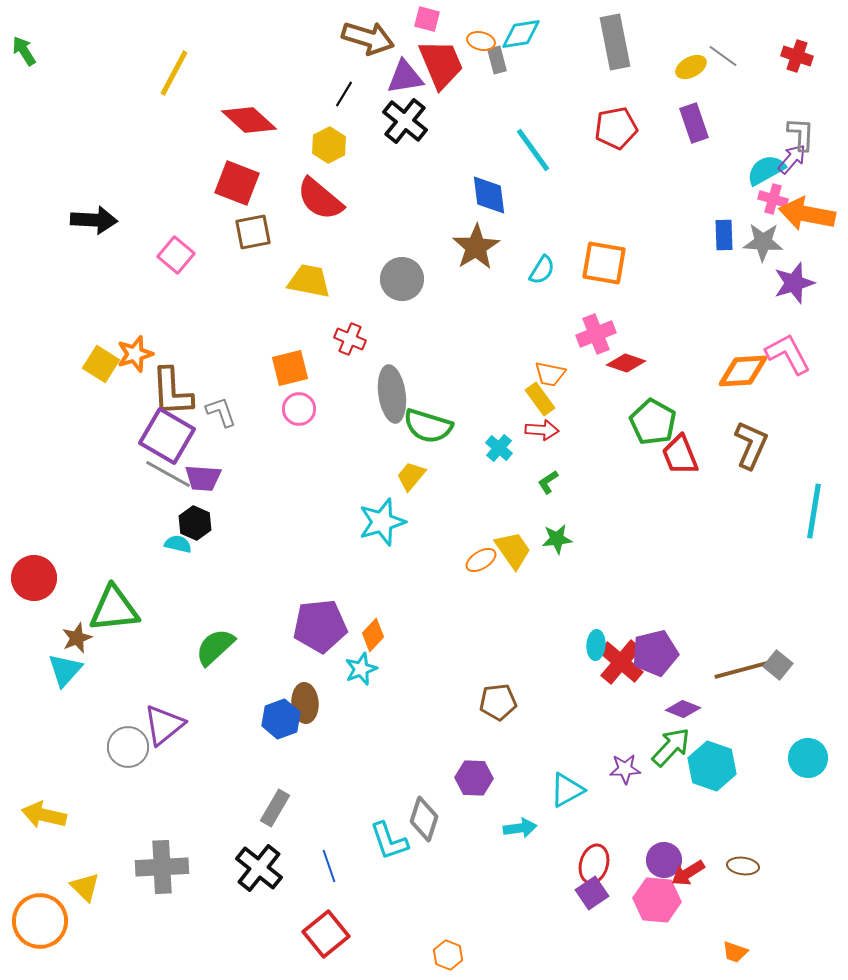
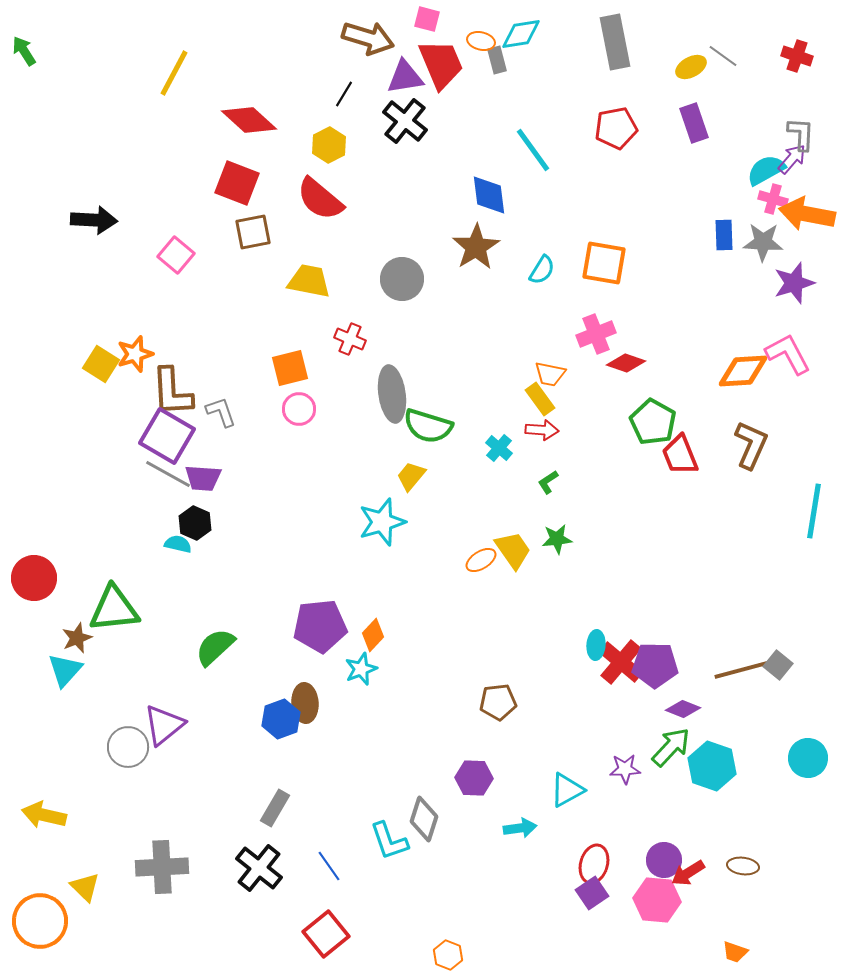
purple pentagon at (655, 653): moved 12 px down; rotated 15 degrees clockwise
blue line at (329, 866): rotated 16 degrees counterclockwise
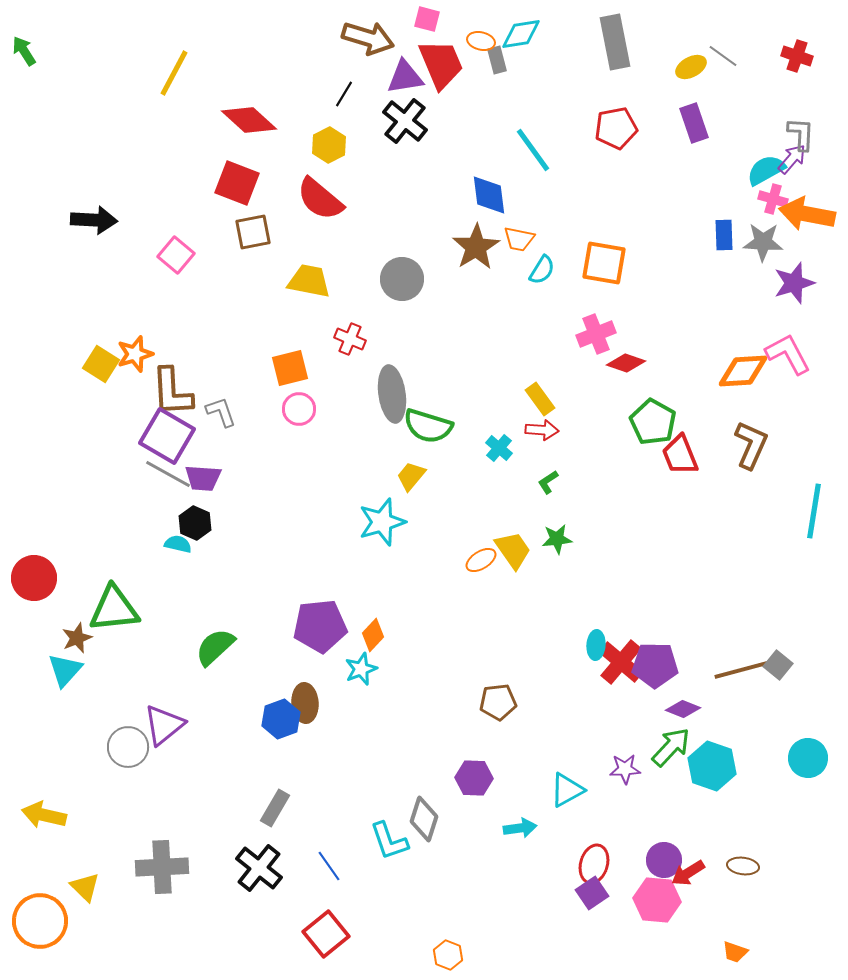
orange trapezoid at (550, 374): moved 31 px left, 135 px up
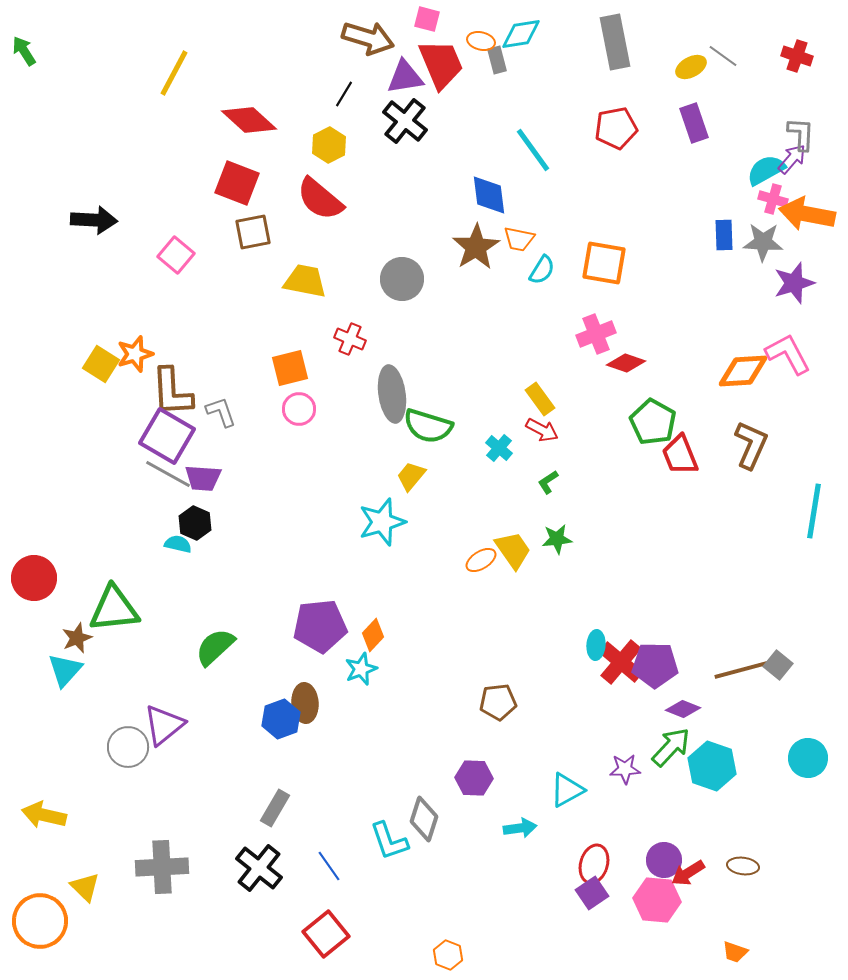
yellow trapezoid at (309, 281): moved 4 px left
red arrow at (542, 430): rotated 24 degrees clockwise
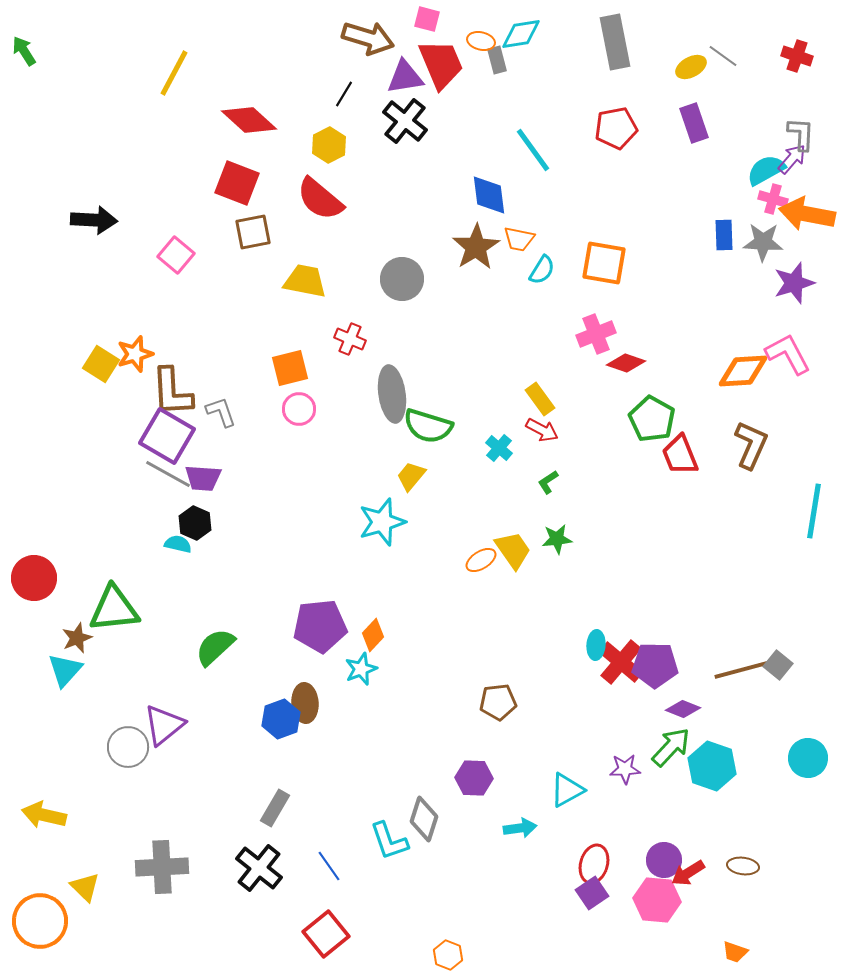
green pentagon at (653, 422): moved 1 px left, 3 px up
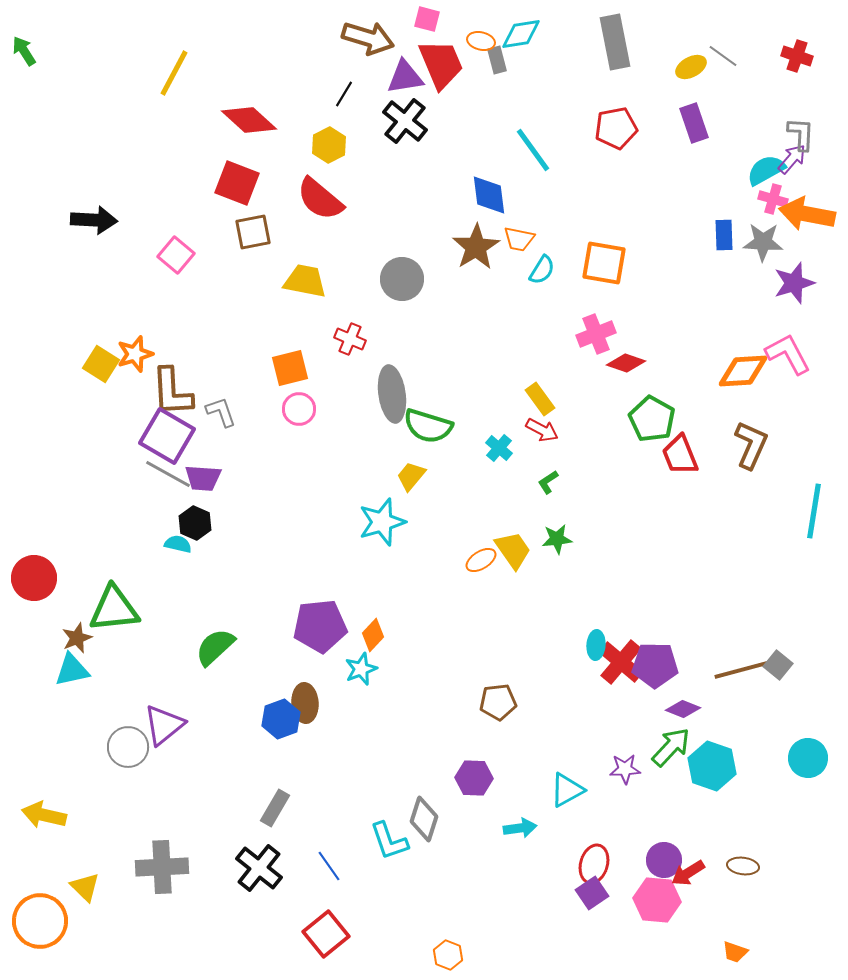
cyan triangle at (65, 670): moved 7 px right; rotated 36 degrees clockwise
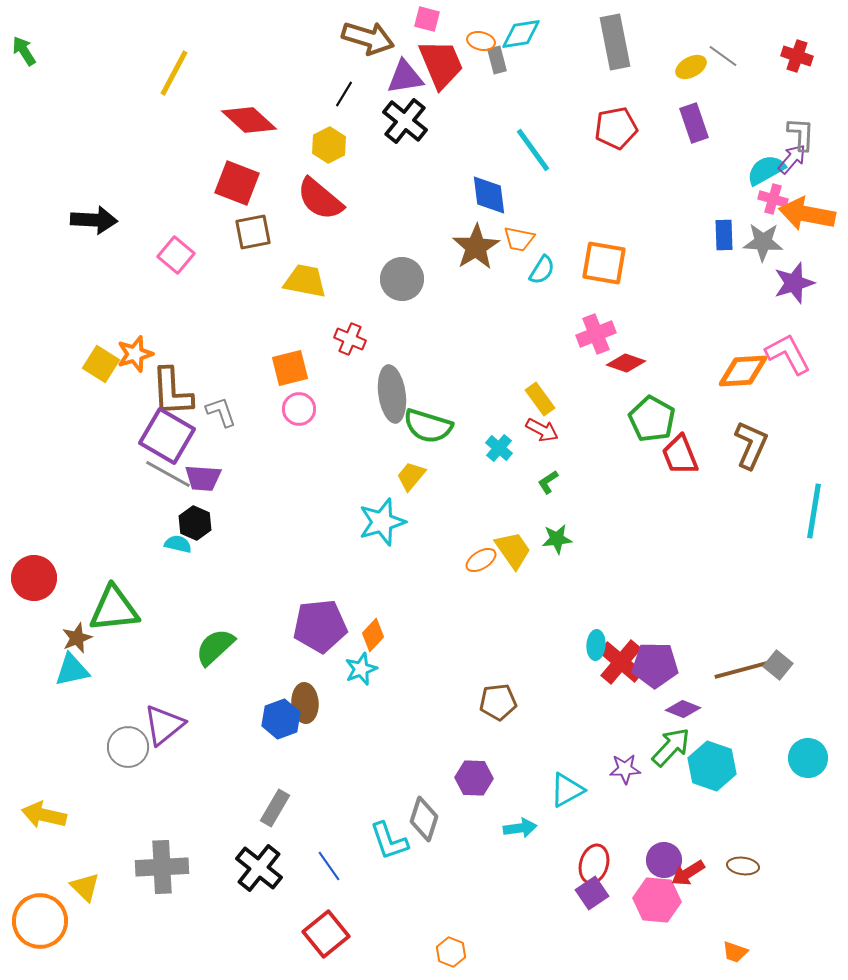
orange hexagon at (448, 955): moved 3 px right, 3 px up
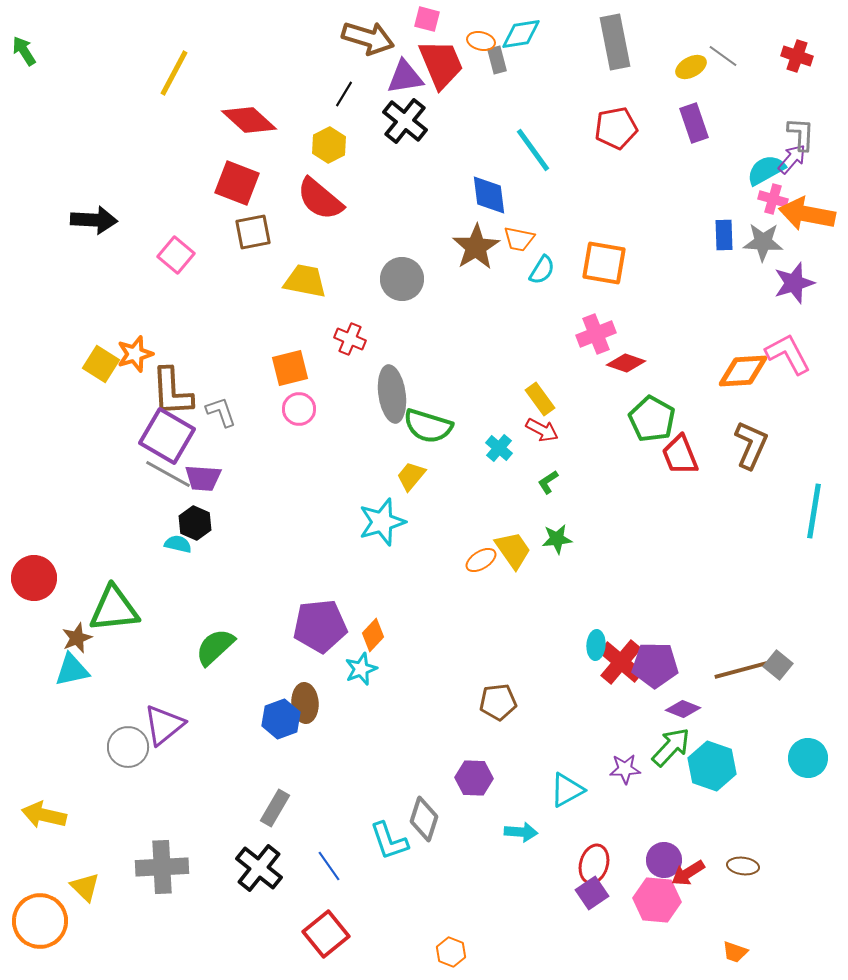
cyan arrow at (520, 828): moved 1 px right, 4 px down; rotated 12 degrees clockwise
